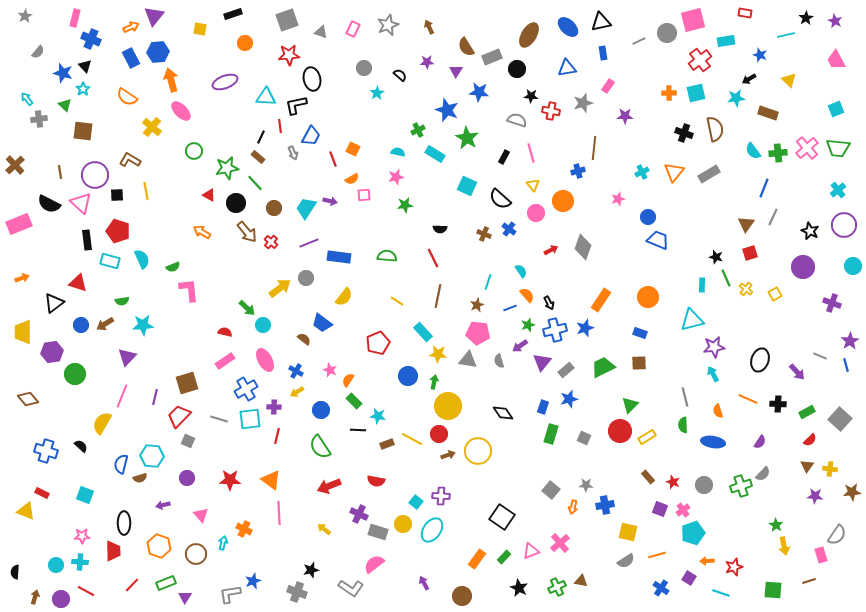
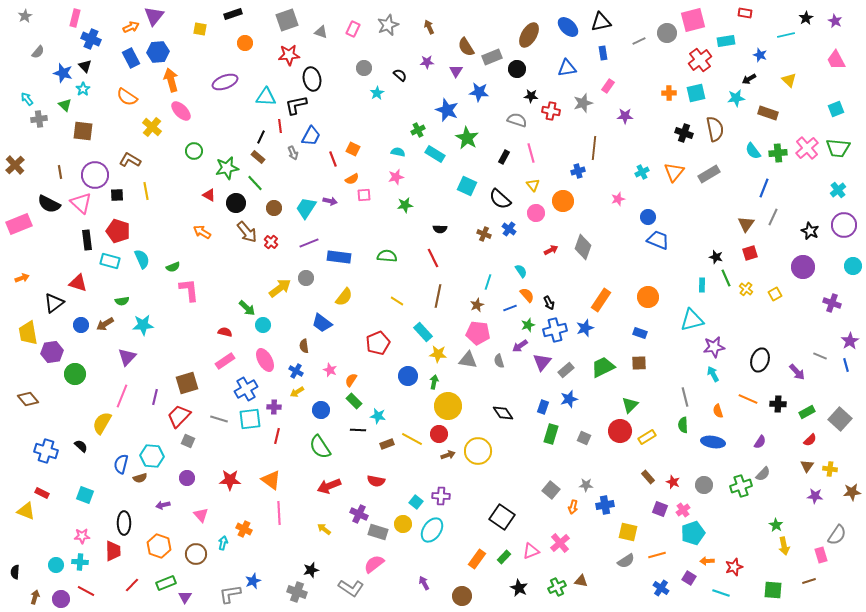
yellow trapezoid at (23, 332): moved 5 px right, 1 px down; rotated 10 degrees counterclockwise
brown semicircle at (304, 339): moved 7 px down; rotated 136 degrees counterclockwise
orange semicircle at (348, 380): moved 3 px right
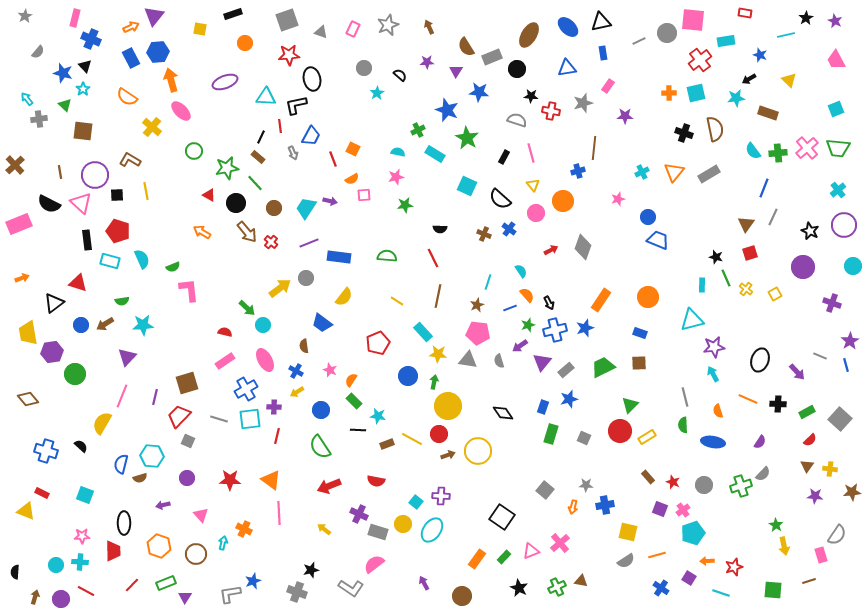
pink square at (693, 20): rotated 20 degrees clockwise
gray square at (551, 490): moved 6 px left
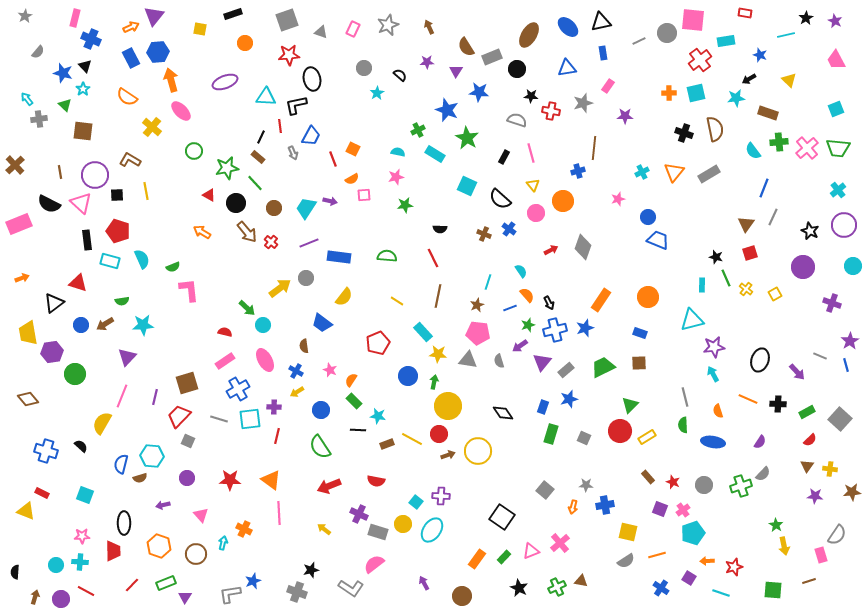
green cross at (778, 153): moved 1 px right, 11 px up
blue cross at (246, 389): moved 8 px left
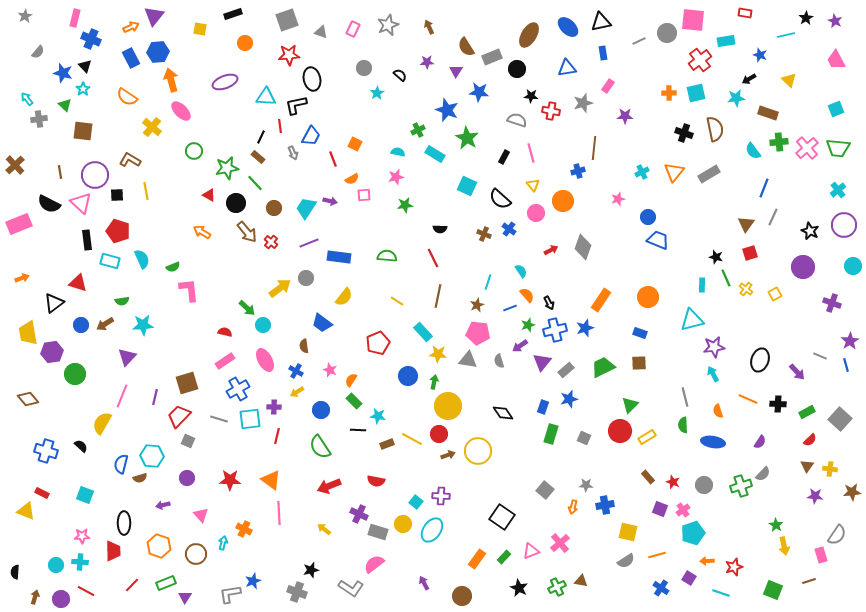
orange square at (353, 149): moved 2 px right, 5 px up
green square at (773, 590): rotated 18 degrees clockwise
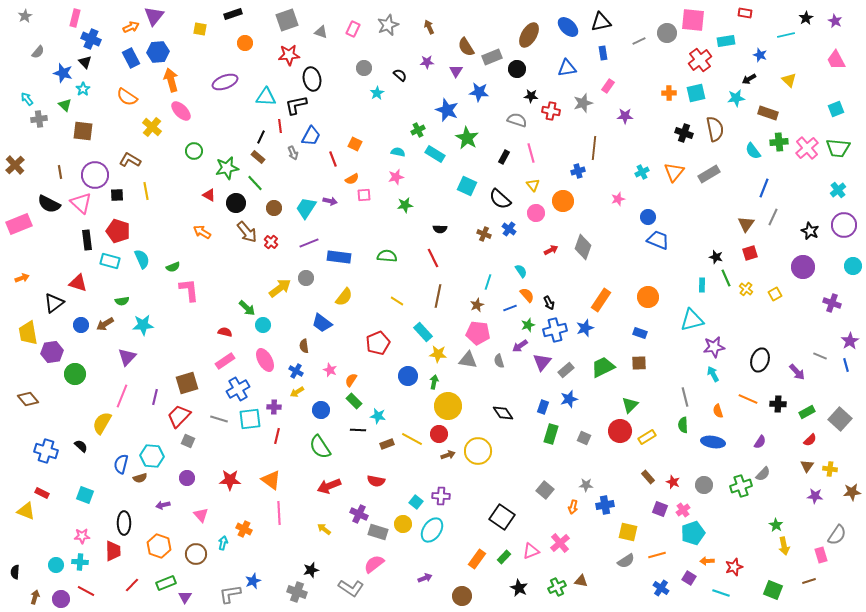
black triangle at (85, 66): moved 4 px up
purple arrow at (424, 583): moved 1 px right, 5 px up; rotated 96 degrees clockwise
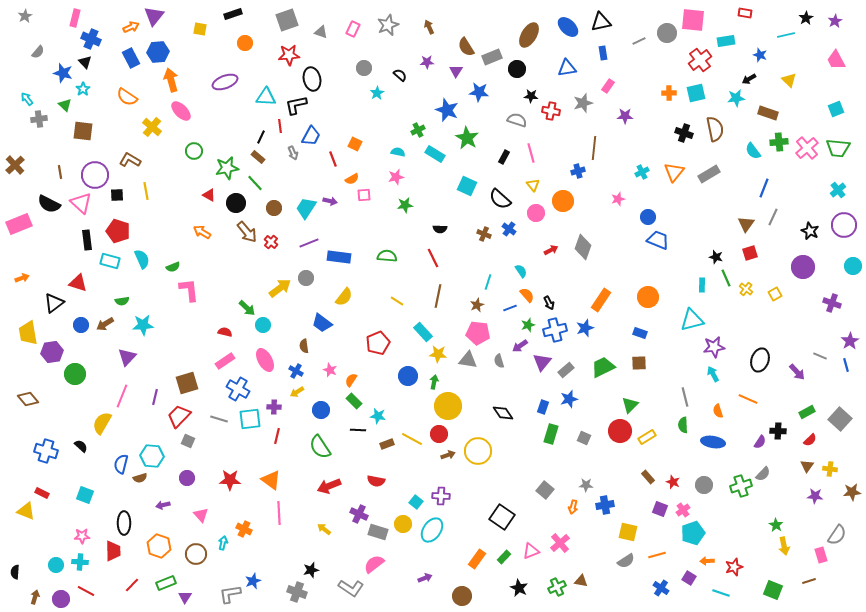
purple star at (835, 21): rotated 16 degrees clockwise
blue cross at (238, 389): rotated 30 degrees counterclockwise
black cross at (778, 404): moved 27 px down
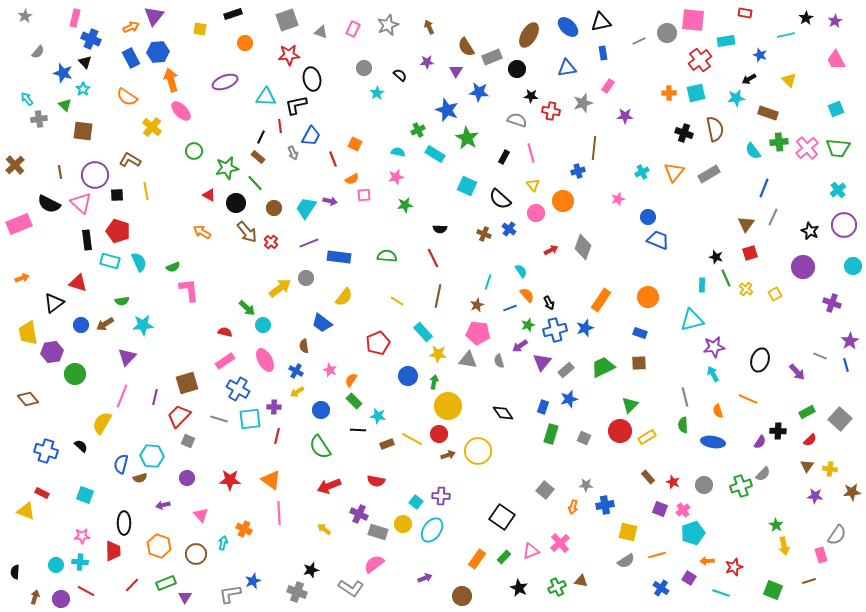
cyan semicircle at (142, 259): moved 3 px left, 3 px down
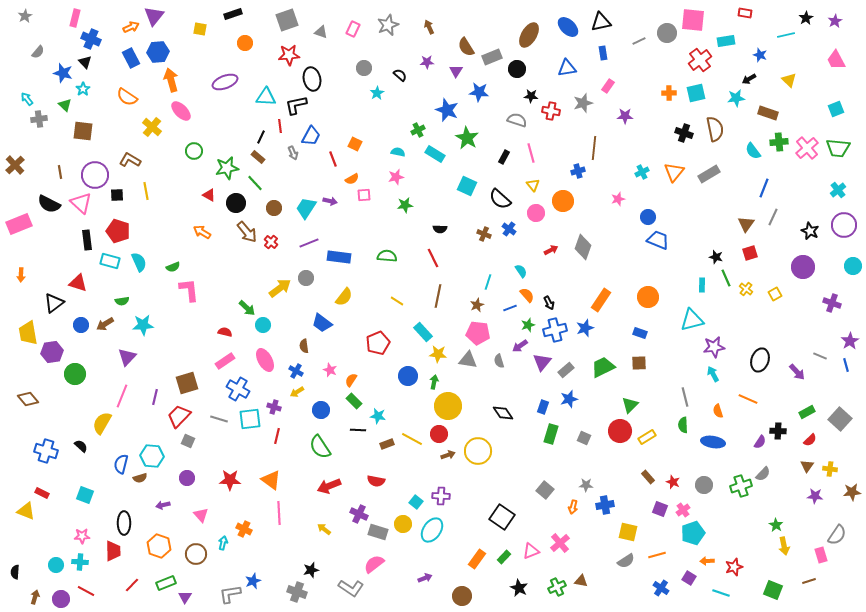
orange arrow at (22, 278): moved 1 px left, 3 px up; rotated 112 degrees clockwise
purple cross at (274, 407): rotated 16 degrees clockwise
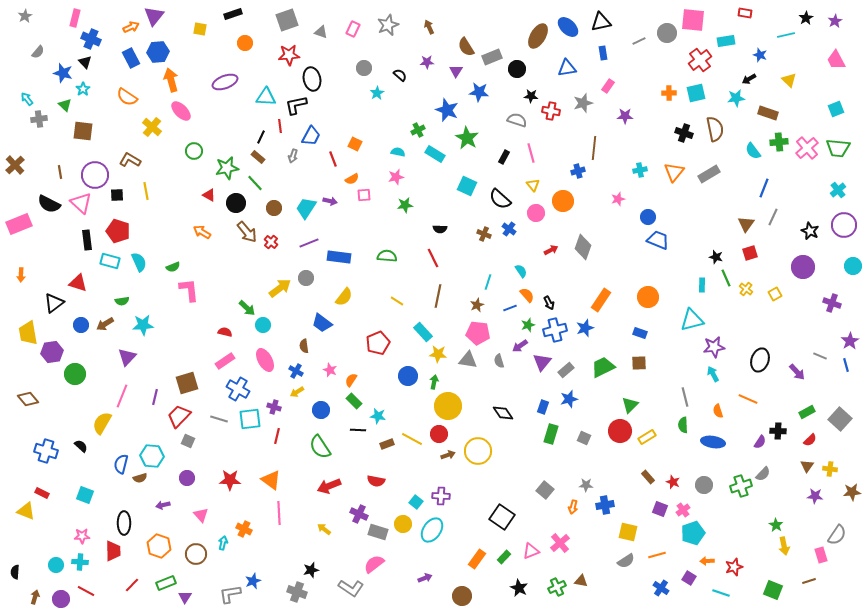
brown ellipse at (529, 35): moved 9 px right, 1 px down
gray arrow at (293, 153): moved 3 px down; rotated 40 degrees clockwise
cyan cross at (642, 172): moved 2 px left, 2 px up; rotated 16 degrees clockwise
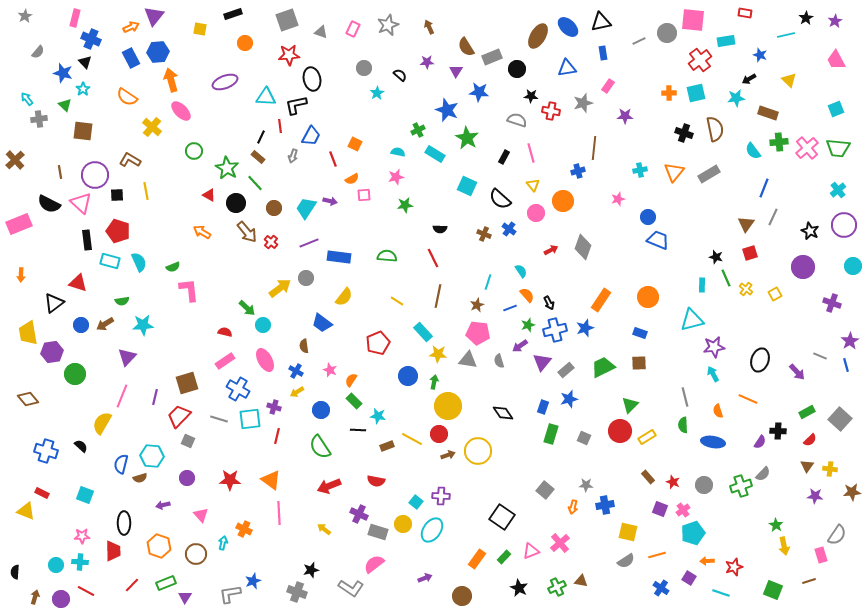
brown cross at (15, 165): moved 5 px up
green star at (227, 168): rotated 30 degrees counterclockwise
brown rectangle at (387, 444): moved 2 px down
